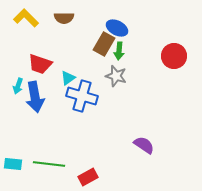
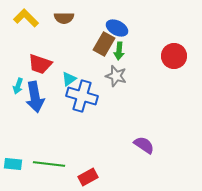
cyan triangle: moved 1 px right, 1 px down
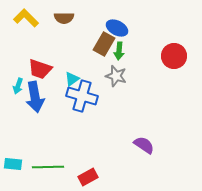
red trapezoid: moved 5 px down
cyan triangle: moved 3 px right
green line: moved 1 px left, 3 px down; rotated 8 degrees counterclockwise
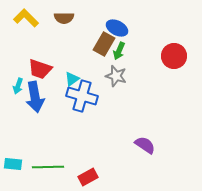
green arrow: rotated 18 degrees clockwise
purple semicircle: moved 1 px right
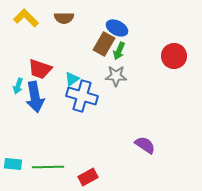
gray star: rotated 15 degrees counterclockwise
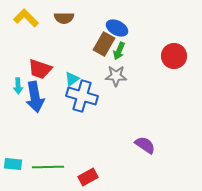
cyan arrow: rotated 21 degrees counterclockwise
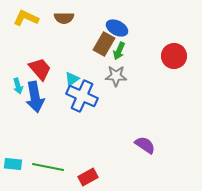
yellow L-shape: rotated 20 degrees counterclockwise
red trapezoid: rotated 150 degrees counterclockwise
cyan arrow: rotated 14 degrees counterclockwise
blue cross: rotated 8 degrees clockwise
green line: rotated 12 degrees clockwise
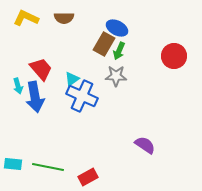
red trapezoid: moved 1 px right
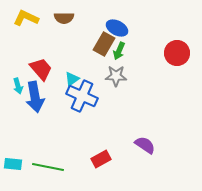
red circle: moved 3 px right, 3 px up
red rectangle: moved 13 px right, 18 px up
